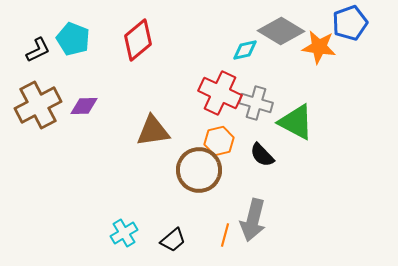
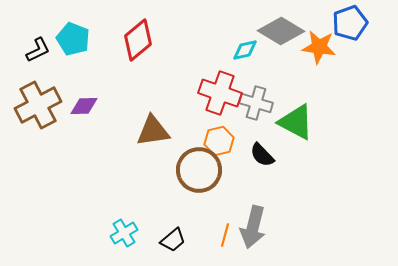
red cross: rotated 6 degrees counterclockwise
gray arrow: moved 7 px down
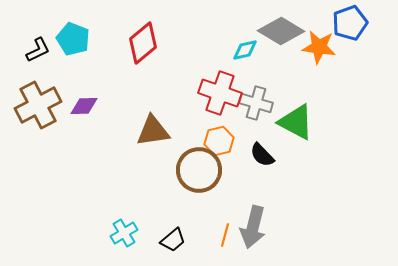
red diamond: moved 5 px right, 3 px down
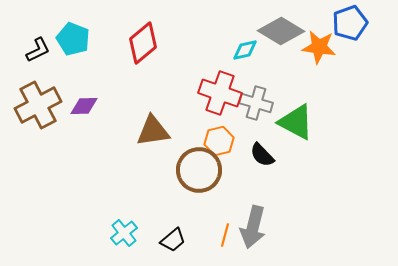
cyan cross: rotated 8 degrees counterclockwise
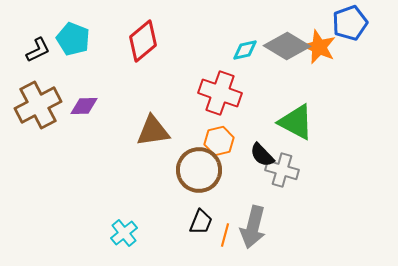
gray diamond: moved 6 px right, 15 px down
red diamond: moved 2 px up
orange star: rotated 16 degrees clockwise
gray cross: moved 26 px right, 67 px down
black trapezoid: moved 28 px right, 18 px up; rotated 28 degrees counterclockwise
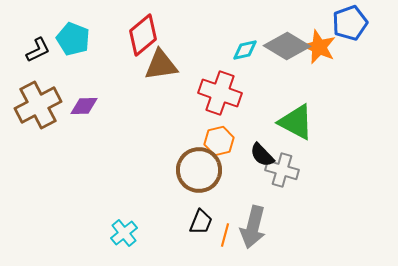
red diamond: moved 6 px up
brown triangle: moved 8 px right, 66 px up
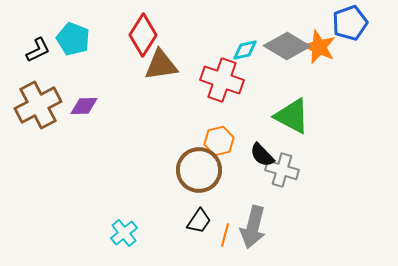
red diamond: rotated 18 degrees counterclockwise
red cross: moved 2 px right, 13 px up
green triangle: moved 4 px left, 6 px up
black trapezoid: moved 2 px left, 1 px up; rotated 12 degrees clockwise
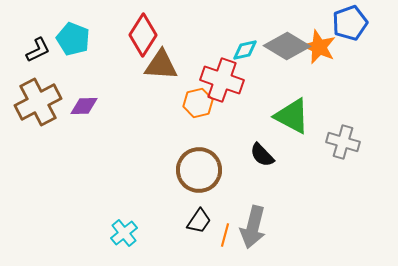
brown triangle: rotated 12 degrees clockwise
brown cross: moved 3 px up
orange hexagon: moved 21 px left, 38 px up
gray cross: moved 61 px right, 28 px up
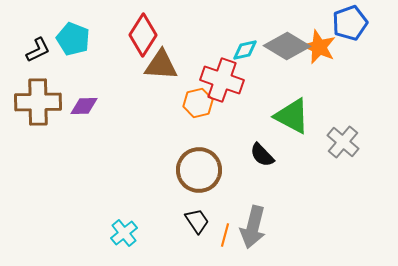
brown cross: rotated 27 degrees clockwise
gray cross: rotated 24 degrees clockwise
black trapezoid: moved 2 px left; rotated 68 degrees counterclockwise
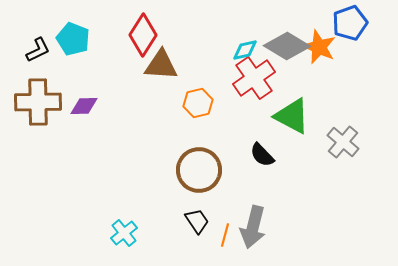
red cross: moved 32 px right, 2 px up; rotated 36 degrees clockwise
